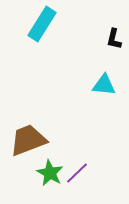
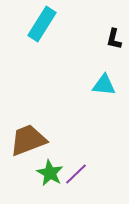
purple line: moved 1 px left, 1 px down
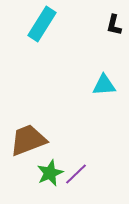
black L-shape: moved 14 px up
cyan triangle: rotated 10 degrees counterclockwise
green star: rotated 20 degrees clockwise
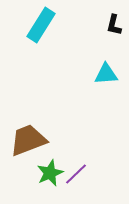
cyan rectangle: moved 1 px left, 1 px down
cyan triangle: moved 2 px right, 11 px up
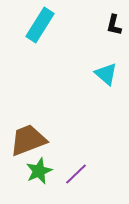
cyan rectangle: moved 1 px left
cyan triangle: rotated 45 degrees clockwise
green star: moved 11 px left, 2 px up
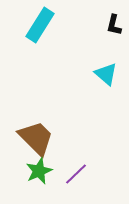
brown trapezoid: moved 8 px right, 2 px up; rotated 66 degrees clockwise
